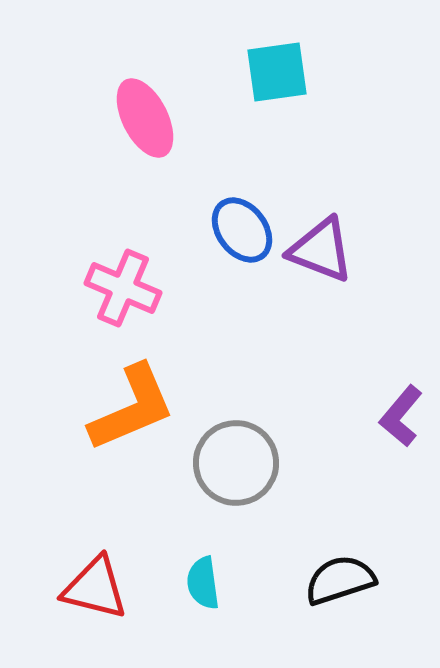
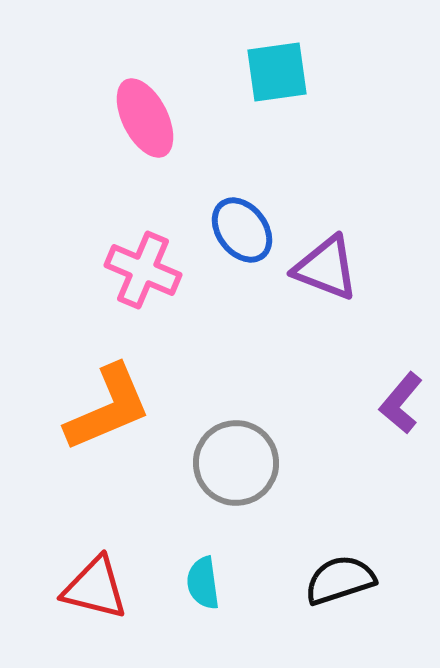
purple triangle: moved 5 px right, 18 px down
pink cross: moved 20 px right, 18 px up
orange L-shape: moved 24 px left
purple L-shape: moved 13 px up
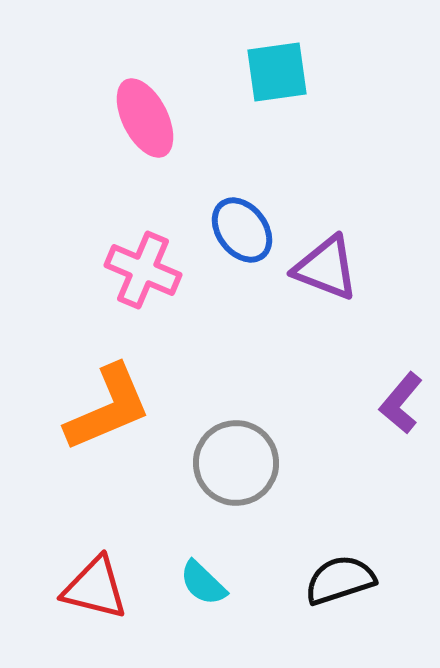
cyan semicircle: rotated 38 degrees counterclockwise
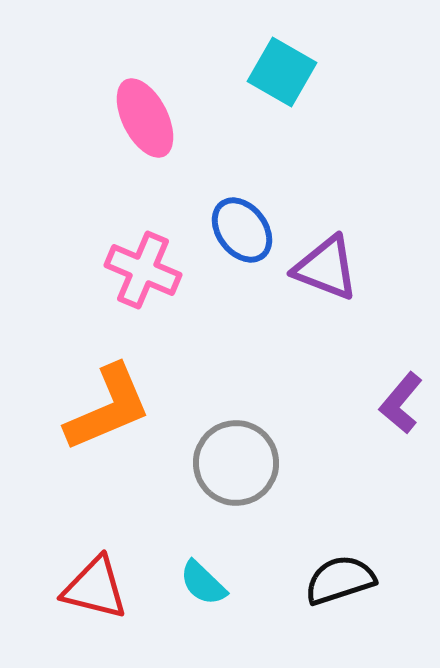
cyan square: moved 5 px right; rotated 38 degrees clockwise
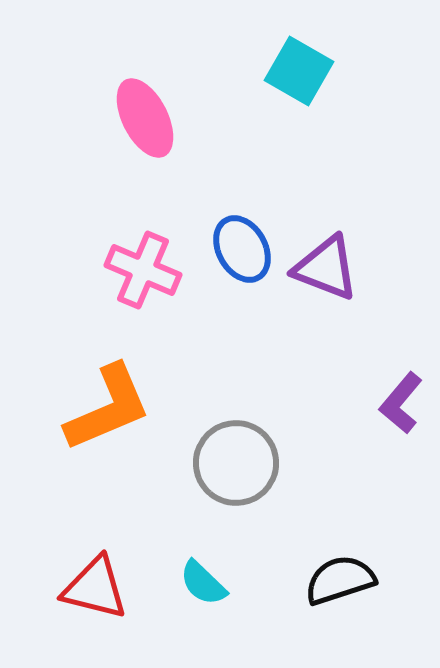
cyan square: moved 17 px right, 1 px up
blue ellipse: moved 19 px down; rotated 8 degrees clockwise
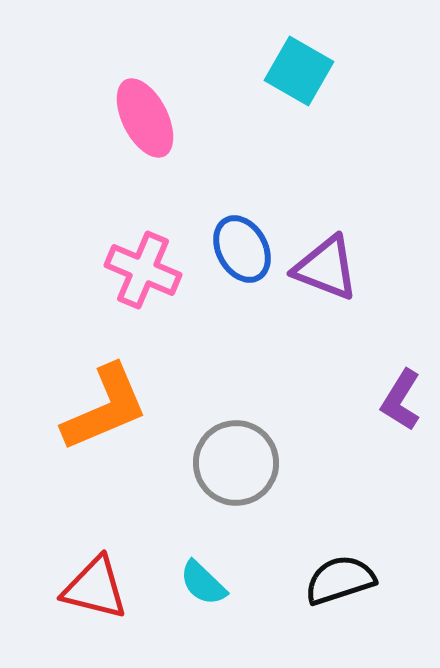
purple L-shape: moved 3 px up; rotated 8 degrees counterclockwise
orange L-shape: moved 3 px left
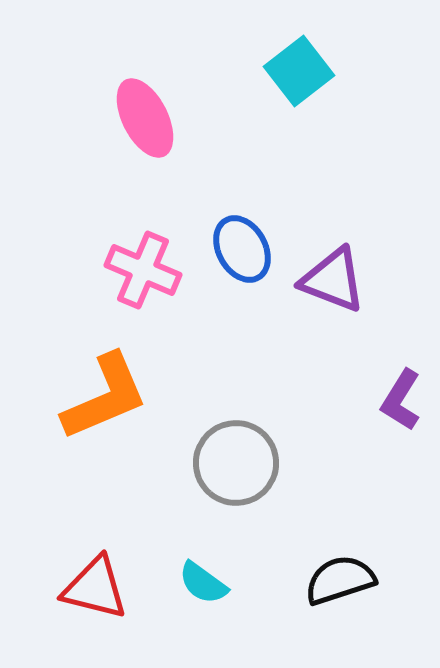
cyan square: rotated 22 degrees clockwise
purple triangle: moved 7 px right, 12 px down
orange L-shape: moved 11 px up
cyan semicircle: rotated 8 degrees counterclockwise
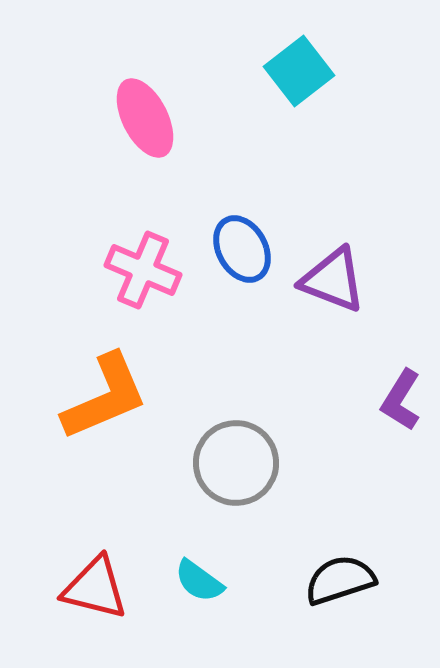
cyan semicircle: moved 4 px left, 2 px up
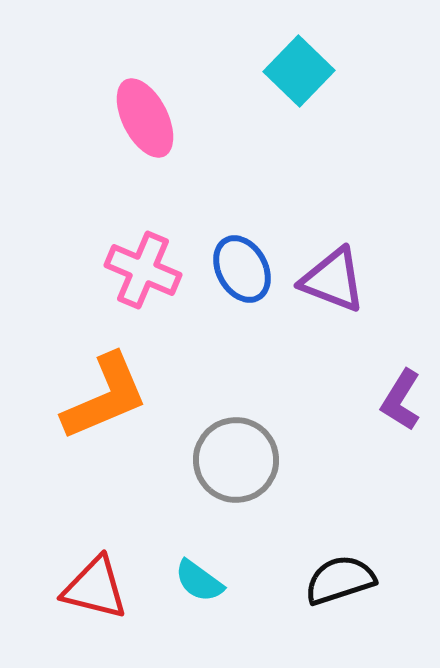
cyan square: rotated 8 degrees counterclockwise
blue ellipse: moved 20 px down
gray circle: moved 3 px up
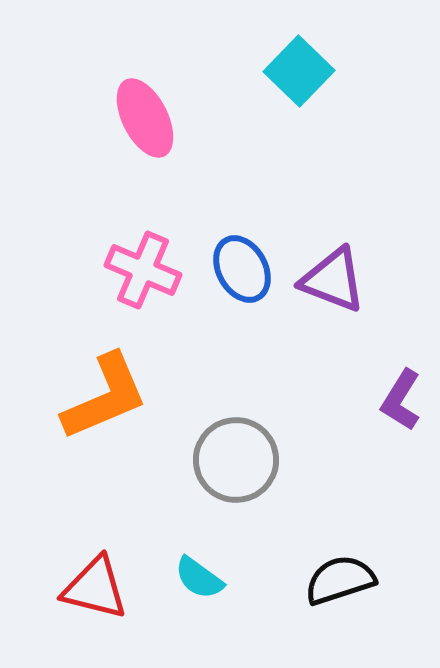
cyan semicircle: moved 3 px up
